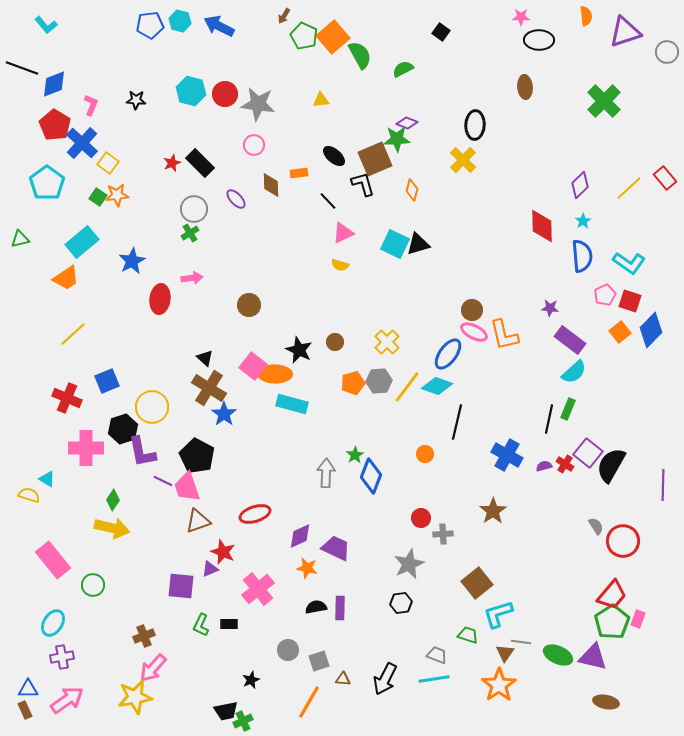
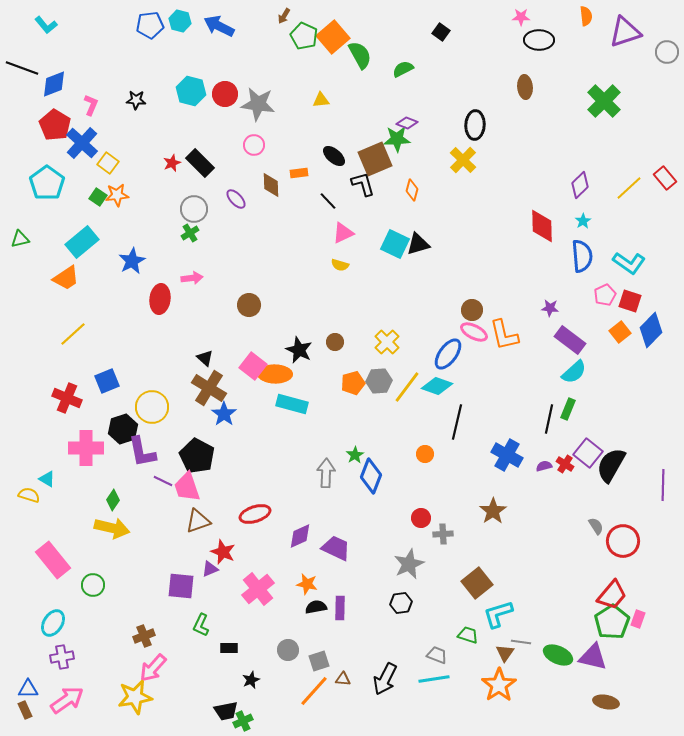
orange star at (307, 568): moved 16 px down
black rectangle at (229, 624): moved 24 px down
orange line at (309, 702): moved 5 px right, 11 px up; rotated 12 degrees clockwise
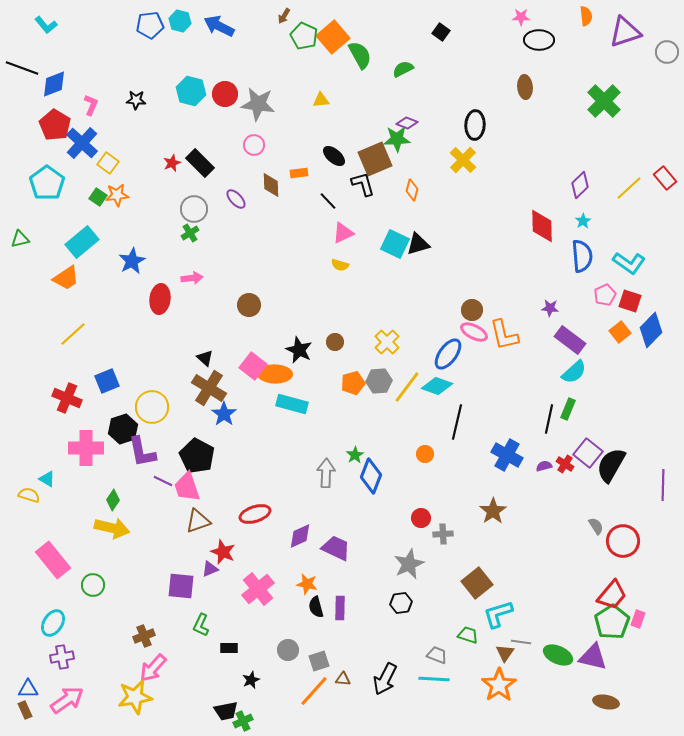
black semicircle at (316, 607): rotated 95 degrees counterclockwise
cyan line at (434, 679): rotated 12 degrees clockwise
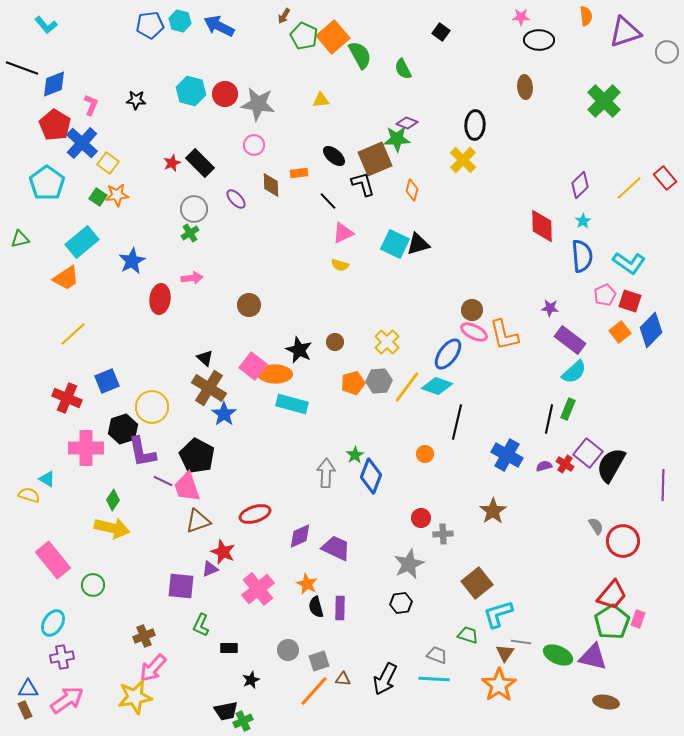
green semicircle at (403, 69): rotated 90 degrees counterclockwise
orange star at (307, 584): rotated 15 degrees clockwise
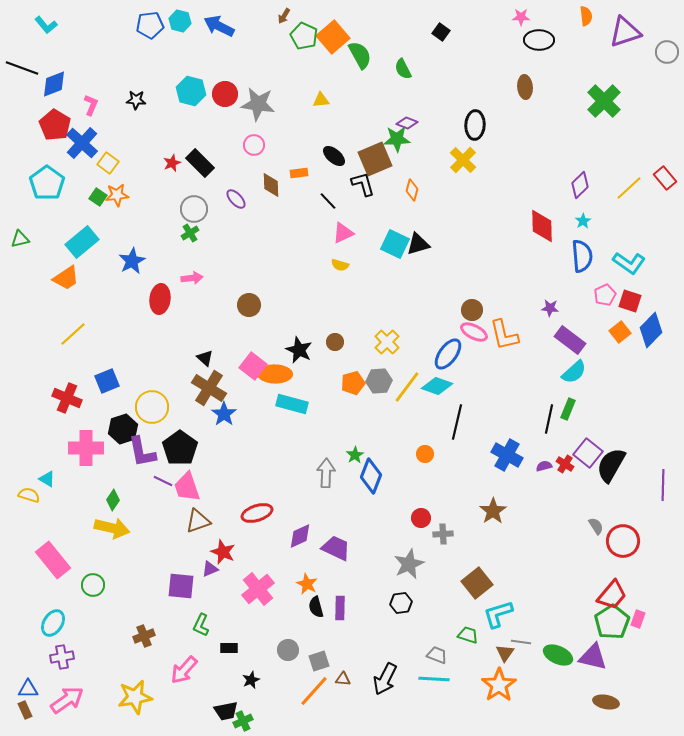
black pentagon at (197, 456): moved 17 px left, 8 px up; rotated 8 degrees clockwise
red ellipse at (255, 514): moved 2 px right, 1 px up
pink arrow at (153, 668): moved 31 px right, 2 px down
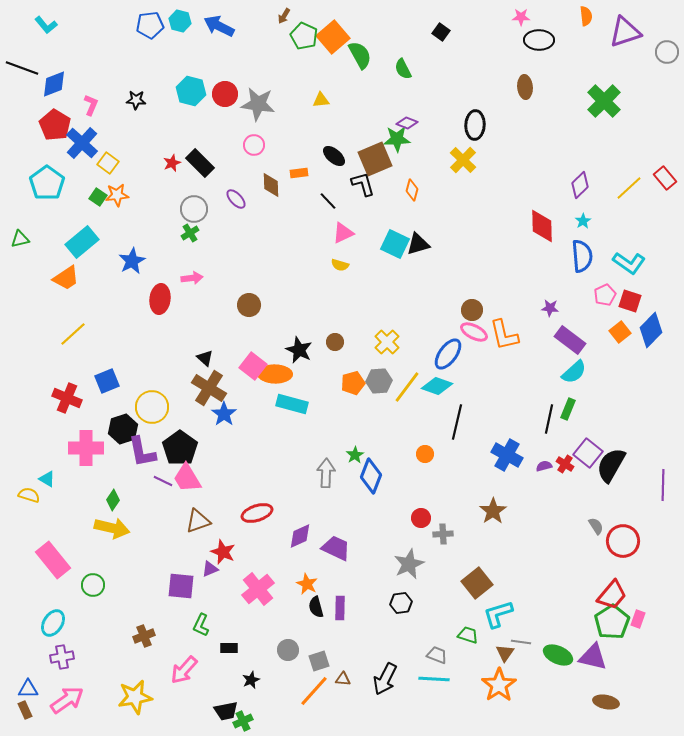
pink trapezoid at (187, 487): moved 9 px up; rotated 12 degrees counterclockwise
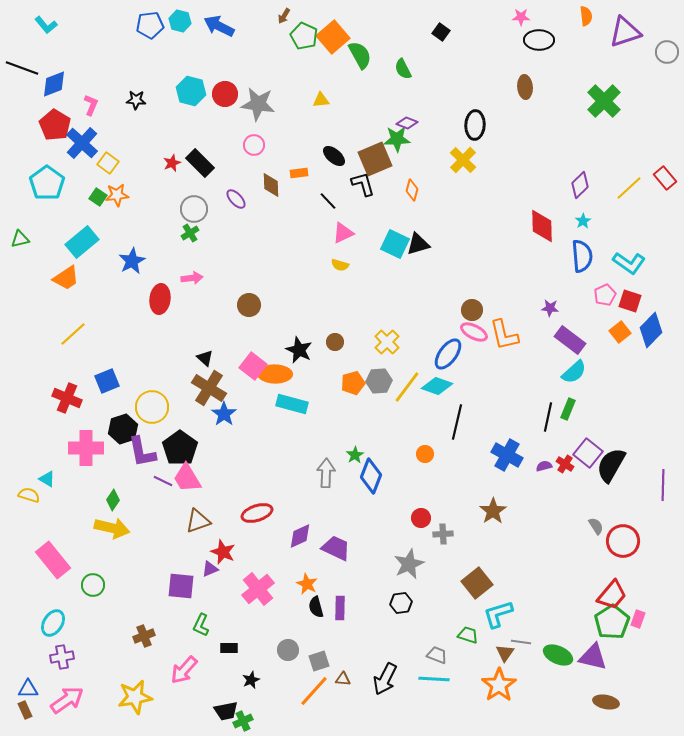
black line at (549, 419): moved 1 px left, 2 px up
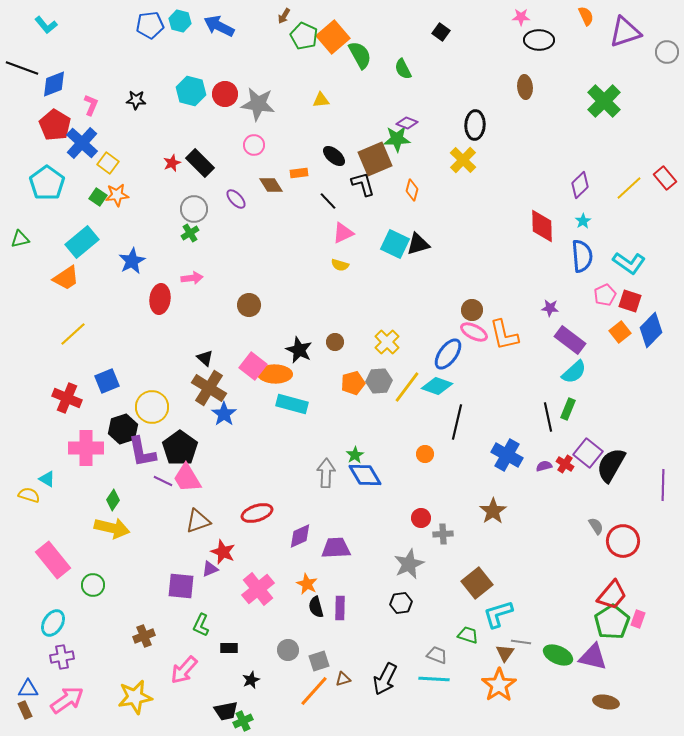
orange semicircle at (586, 16): rotated 18 degrees counterclockwise
brown diamond at (271, 185): rotated 30 degrees counterclockwise
black line at (548, 417): rotated 24 degrees counterclockwise
blue diamond at (371, 476): moved 6 px left, 1 px up; rotated 52 degrees counterclockwise
purple trapezoid at (336, 548): rotated 28 degrees counterclockwise
brown triangle at (343, 679): rotated 21 degrees counterclockwise
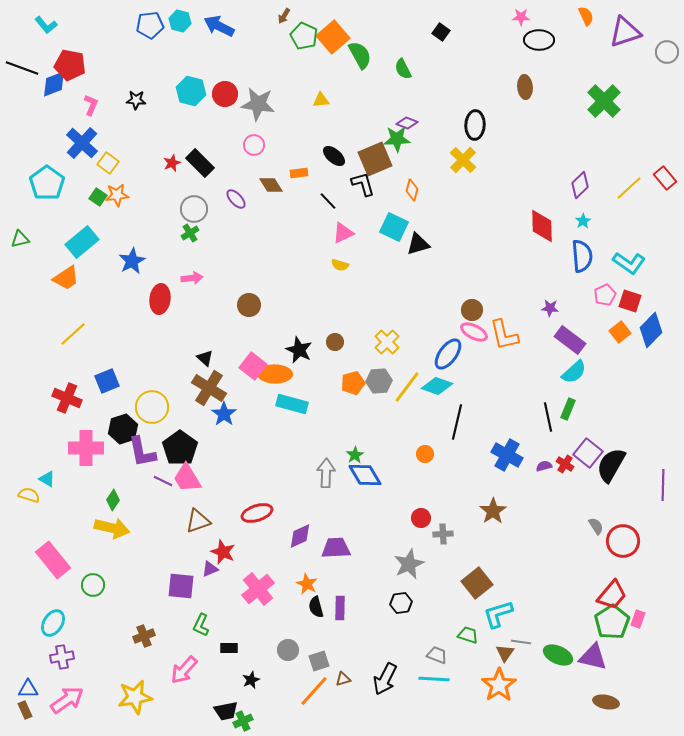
red pentagon at (55, 125): moved 15 px right, 60 px up; rotated 20 degrees counterclockwise
cyan square at (395, 244): moved 1 px left, 17 px up
